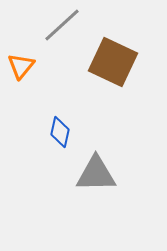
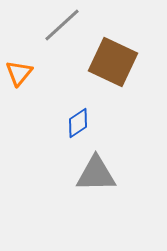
orange triangle: moved 2 px left, 7 px down
blue diamond: moved 18 px right, 9 px up; rotated 44 degrees clockwise
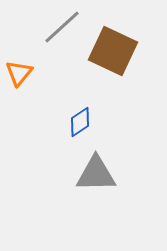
gray line: moved 2 px down
brown square: moved 11 px up
blue diamond: moved 2 px right, 1 px up
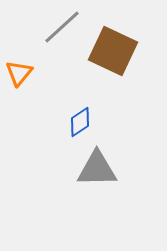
gray triangle: moved 1 px right, 5 px up
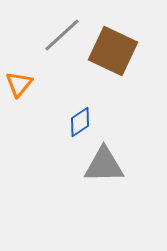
gray line: moved 8 px down
orange triangle: moved 11 px down
gray triangle: moved 7 px right, 4 px up
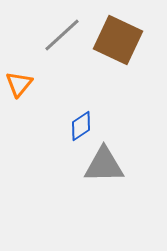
brown square: moved 5 px right, 11 px up
blue diamond: moved 1 px right, 4 px down
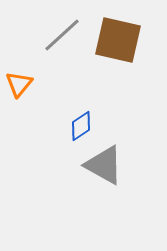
brown square: rotated 12 degrees counterclockwise
gray triangle: rotated 30 degrees clockwise
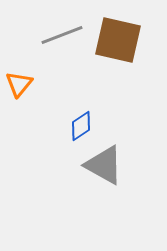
gray line: rotated 21 degrees clockwise
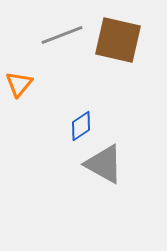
gray triangle: moved 1 px up
